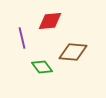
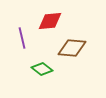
brown diamond: moved 1 px left, 4 px up
green diamond: moved 2 px down; rotated 15 degrees counterclockwise
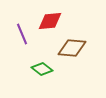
purple line: moved 4 px up; rotated 10 degrees counterclockwise
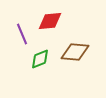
brown diamond: moved 3 px right, 4 px down
green diamond: moved 2 px left, 10 px up; rotated 60 degrees counterclockwise
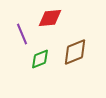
red diamond: moved 3 px up
brown diamond: rotated 28 degrees counterclockwise
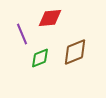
green diamond: moved 1 px up
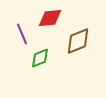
brown diamond: moved 3 px right, 11 px up
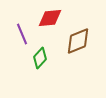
green diamond: rotated 25 degrees counterclockwise
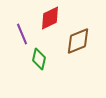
red diamond: rotated 20 degrees counterclockwise
green diamond: moved 1 px left, 1 px down; rotated 30 degrees counterclockwise
